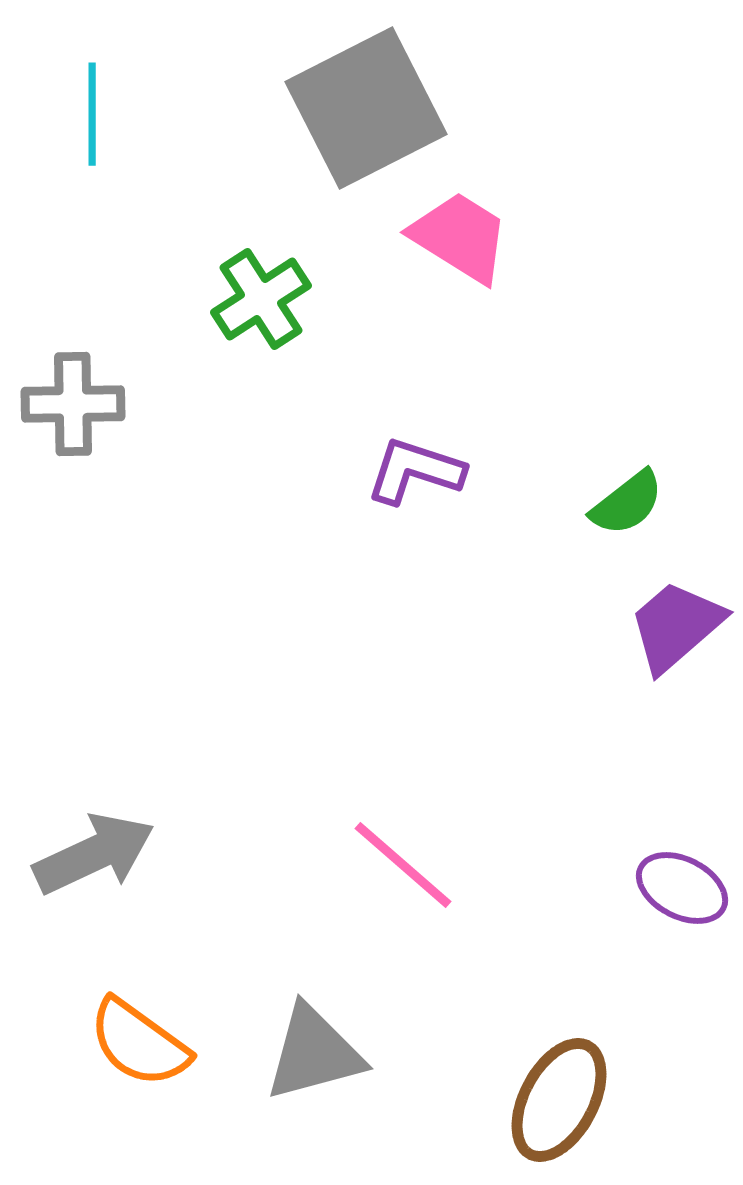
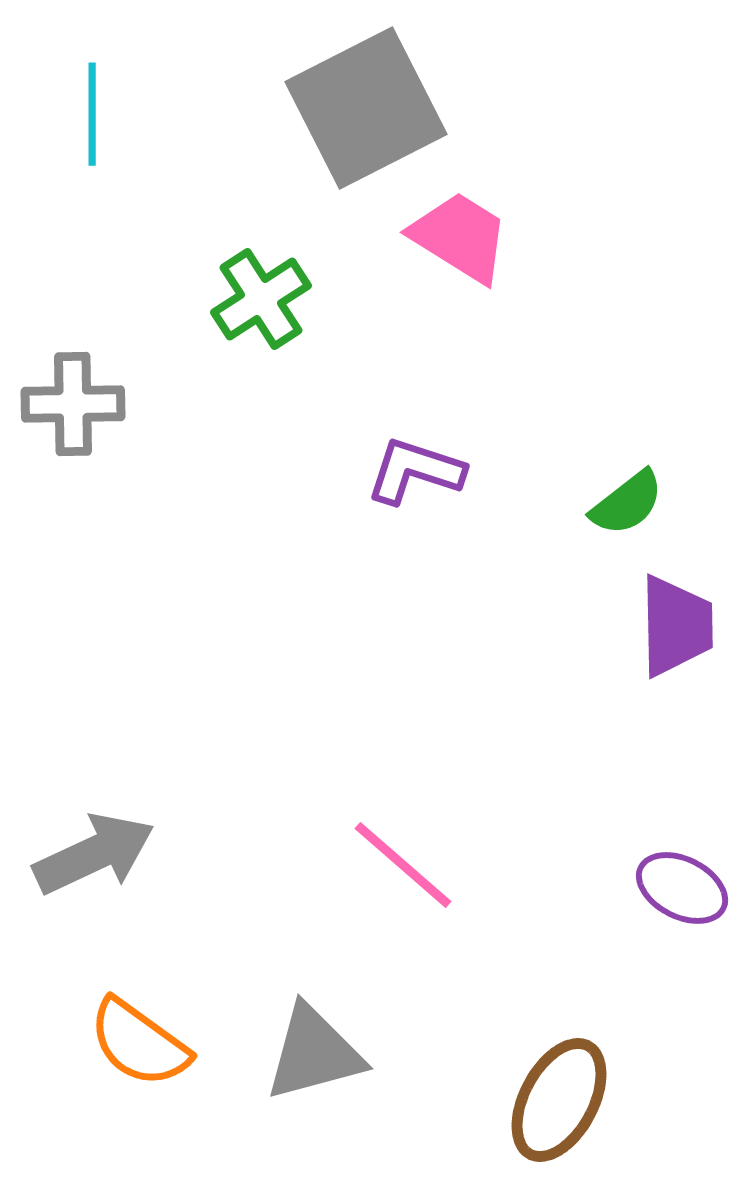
purple trapezoid: rotated 130 degrees clockwise
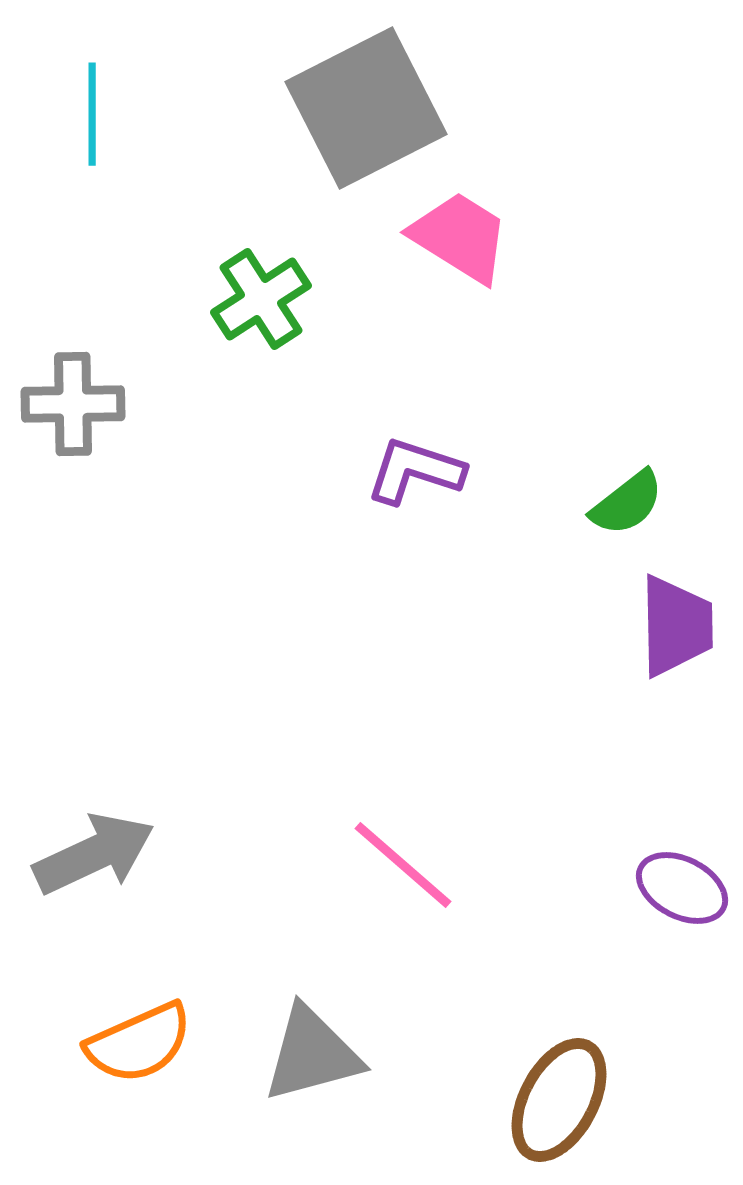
orange semicircle: rotated 60 degrees counterclockwise
gray triangle: moved 2 px left, 1 px down
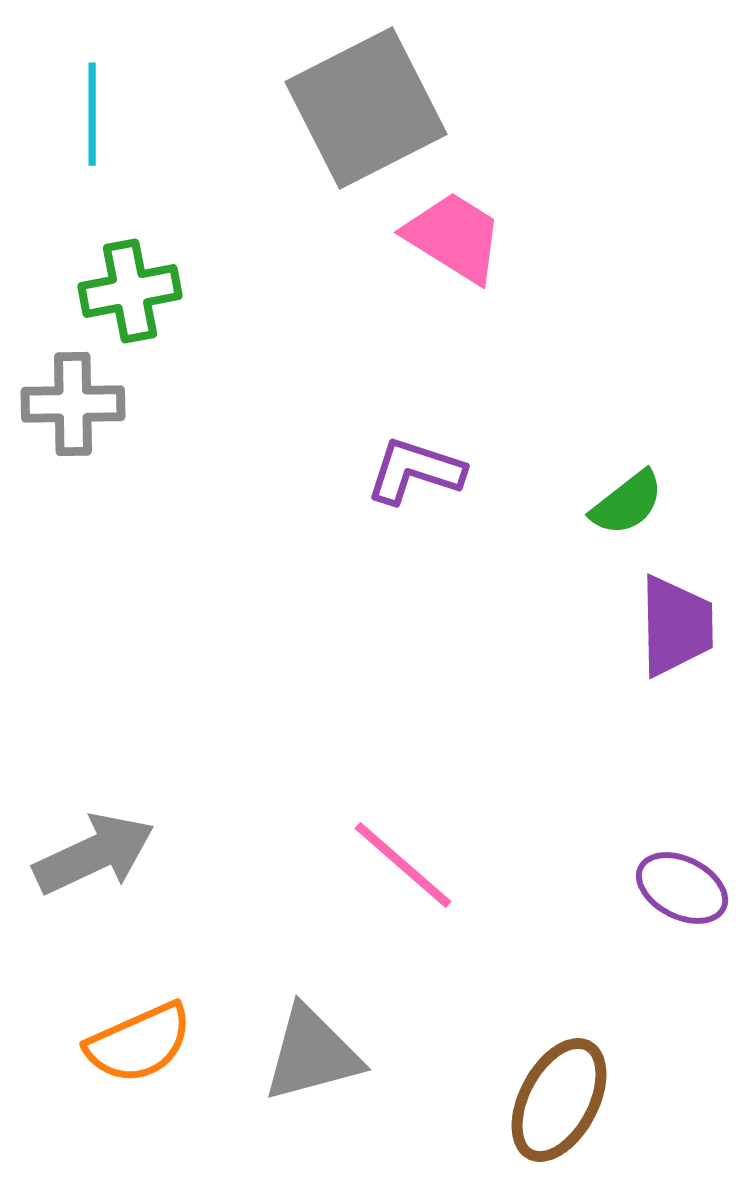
pink trapezoid: moved 6 px left
green cross: moved 131 px left, 8 px up; rotated 22 degrees clockwise
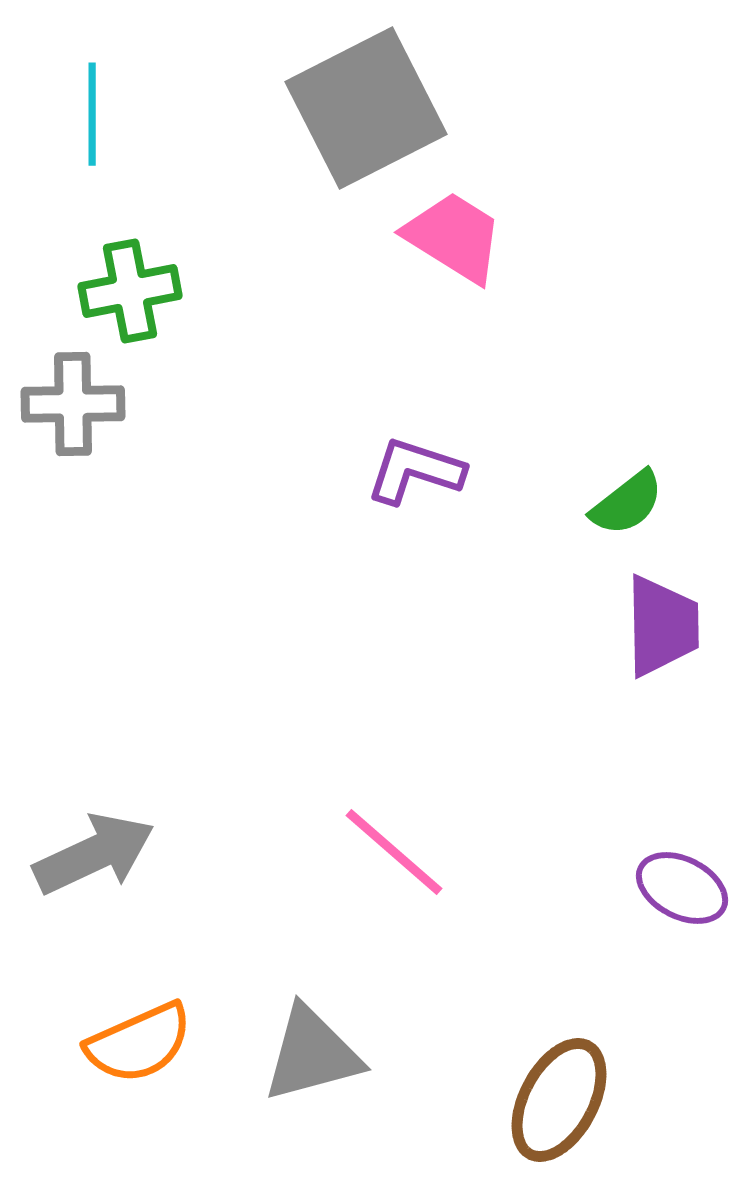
purple trapezoid: moved 14 px left
pink line: moved 9 px left, 13 px up
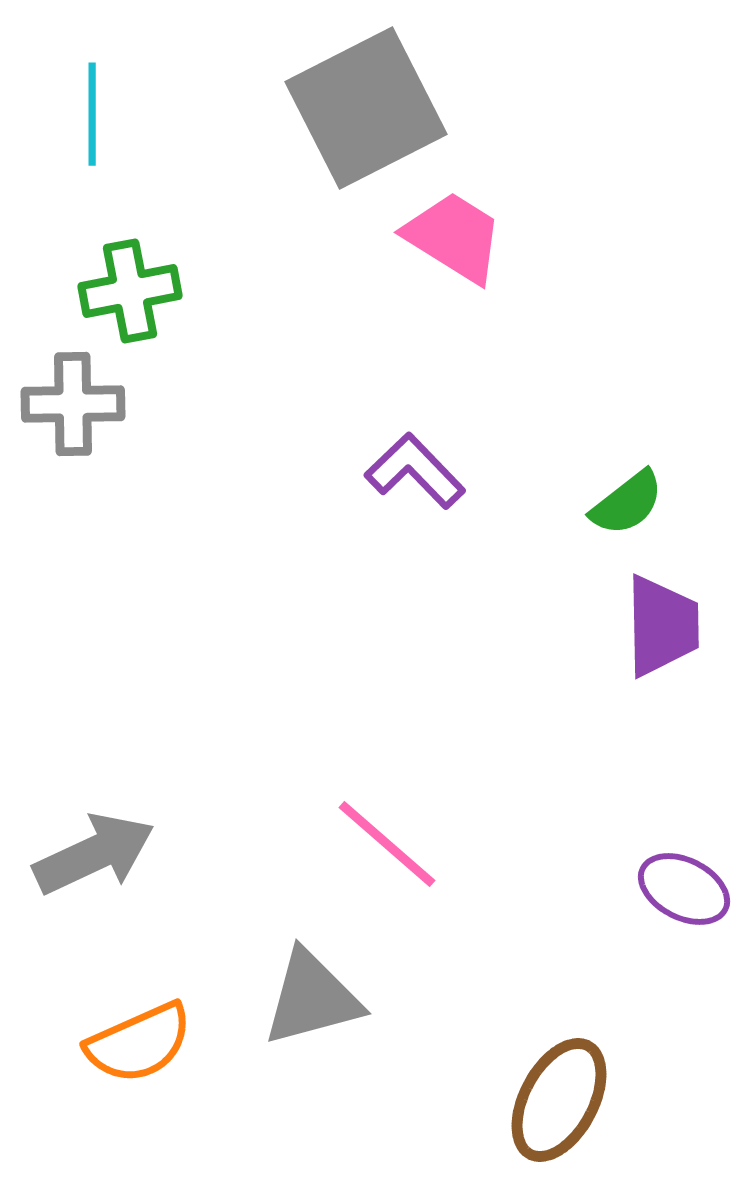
purple L-shape: rotated 28 degrees clockwise
pink line: moved 7 px left, 8 px up
purple ellipse: moved 2 px right, 1 px down
gray triangle: moved 56 px up
